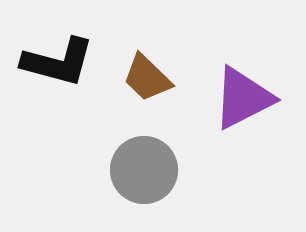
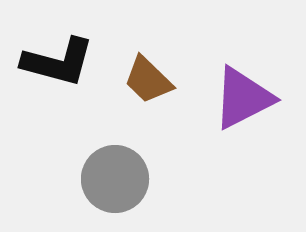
brown trapezoid: moved 1 px right, 2 px down
gray circle: moved 29 px left, 9 px down
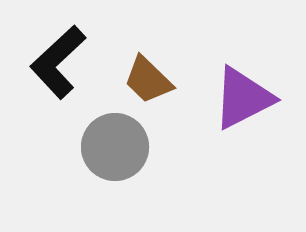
black L-shape: rotated 122 degrees clockwise
gray circle: moved 32 px up
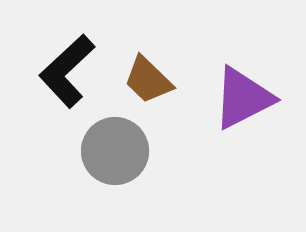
black L-shape: moved 9 px right, 9 px down
gray circle: moved 4 px down
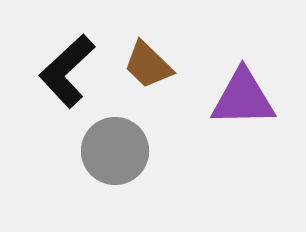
brown trapezoid: moved 15 px up
purple triangle: rotated 26 degrees clockwise
